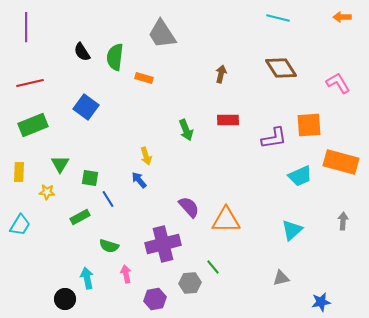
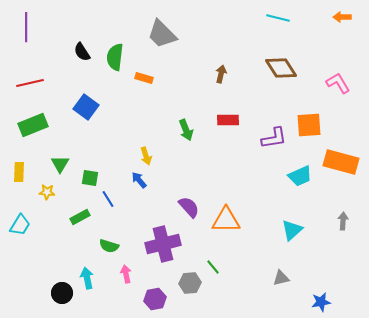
gray trapezoid at (162, 34): rotated 12 degrees counterclockwise
black circle at (65, 299): moved 3 px left, 6 px up
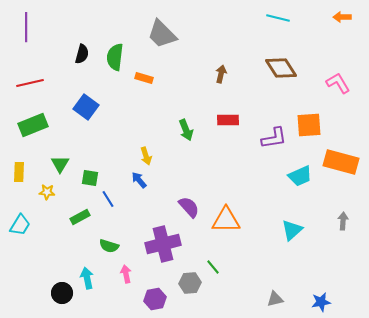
black semicircle at (82, 52): moved 2 px down; rotated 132 degrees counterclockwise
gray triangle at (281, 278): moved 6 px left, 21 px down
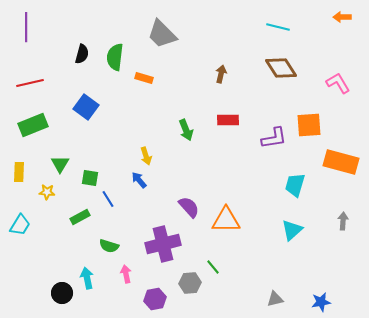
cyan line at (278, 18): moved 9 px down
cyan trapezoid at (300, 176): moved 5 px left, 9 px down; rotated 130 degrees clockwise
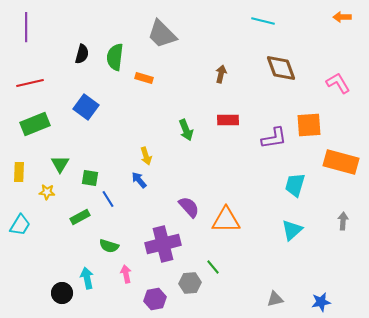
cyan line at (278, 27): moved 15 px left, 6 px up
brown diamond at (281, 68): rotated 12 degrees clockwise
green rectangle at (33, 125): moved 2 px right, 1 px up
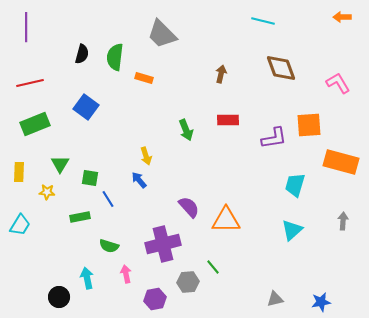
green rectangle at (80, 217): rotated 18 degrees clockwise
gray hexagon at (190, 283): moved 2 px left, 1 px up
black circle at (62, 293): moved 3 px left, 4 px down
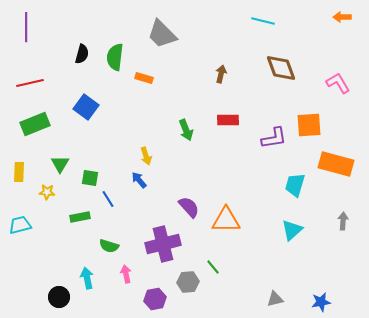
orange rectangle at (341, 162): moved 5 px left, 2 px down
cyan trapezoid at (20, 225): rotated 135 degrees counterclockwise
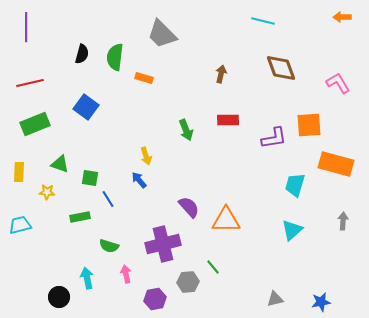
green triangle at (60, 164): rotated 42 degrees counterclockwise
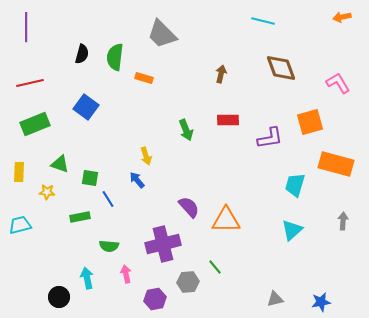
orange arrow at (342, 17): rotated 12 degrees counterclockwise
orange square at (309, 125): moved 1 px right, 3 px up; rotated 12 degrees counterclockwise
purple L-shape at (274, 138): moved 4 px left
blue arrow at (139, 180): moved 2 px left
green semicircle at (109, 246): rotated 12 degrees counterclockwise
green line at (213, 267): moved 2 px right
